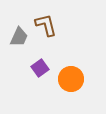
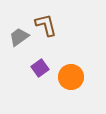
gray trapezoid: rotated 150 degrees counterclockwise
orange circle: moved 2 px up
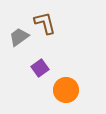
brown L-shape: moved 1 px left, 2 px up
orange circle: moved 5 px left, 13 px down
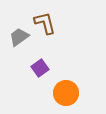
orange circle: moved 3 px down
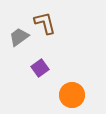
orange circle: moved 6 px right, 2 px down
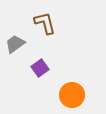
gray trapezoid: moved 4 px left, 7 px down
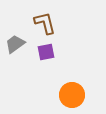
purple square: moved 6 px right, 16 px up; rotated 24 degrees clockwise
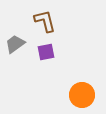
brown L-shape: moved 2 px up
orange circle: moved 10 px right
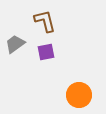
orange circle: moved 3 px left
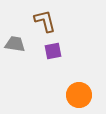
gray trapezoid: rotated 45 degrees clockwise
purple square: moved 7 px right, 1 px up
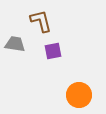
brown L-shape: moved 4 px left
